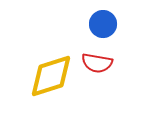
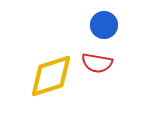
blue circle: moved 1 px right, 1 px down
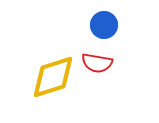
yellow diamond: moved 2 px right, 1 px down
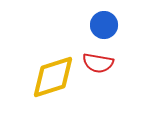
red semicircle: moved 1 px right
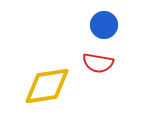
yellow diamond: moved 6 px left, 9 px down; rotated 9 degrees clockwise
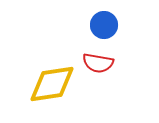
yellow diamond: moved 5 px right, 2 px up
